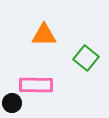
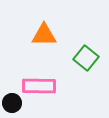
pink rectangle: moved 3 px right, 1 px down
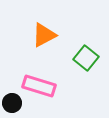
orange triangle: rotated 28 degrees counterclockwise
pink rectangle: rotated 16 degrees clockwise
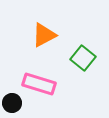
green square: moved 3 px left
pink rectangle: moved 2 px up
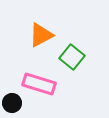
orange triangle: moved 3 px left
green square: moved 11 px left, 1 px up
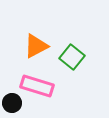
orange triangle: moved 5 px left, 11 px down
pink rectangle: moved 2 px left, 2 px down
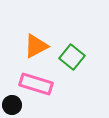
pink rectangle: moved 1 px left, 2 px up
black circle: moved 2 px down
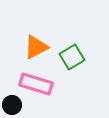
orange triangle: moved 1 px down
green square: rotated 20 degrees clockwise
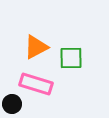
green square: moved 1 px left, 1 px down; rotated 30 degrees clockwise
black circle: moved 1 px up
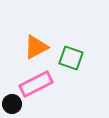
green square: rotated 20 degrees clockwise
pink rectangle: rotated 44 degrees counterclockwise
